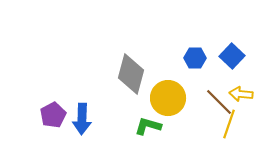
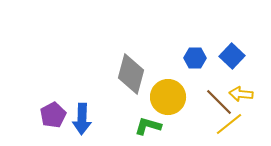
yellow circle: moved 1 px up
yellow line: rotated 32 degrees clockwise
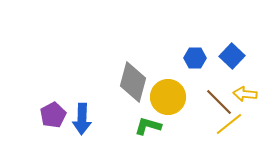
gray diamond: moved 2 px right, 8 px down
yellow arrow: moved 4 px right
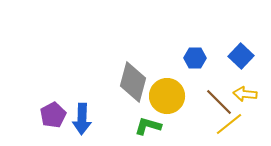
blue square: moved 9 px right
yellow circle: moved 1 px left, 1 px up
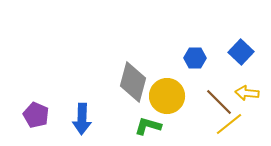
blue square: moved 4 px up
yellow arrow: moved 2 px right, 1 px up
purple pentagon: moved 17 px left; rotated 20 degrees counterclockwise
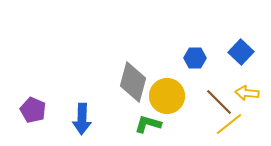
purple pentagon: moved 3 px left, 5 px up
green L-shape: moved 2 px up
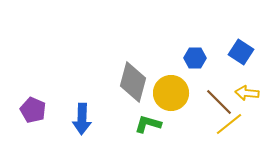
blue square: rotated 10 degrees counterclockwise
yellow circle: moved 4 px right, 3 px up
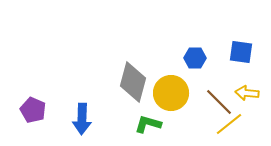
blue square: rotated 25 degrees counterclockwise
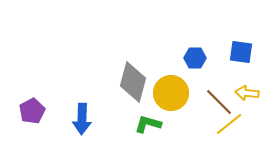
purple pentagon: moved 1 px left, 1 px down; rotated 20 degrees clockwise
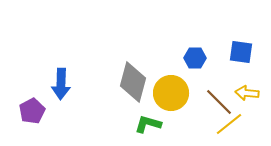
blue arrow: moved 21 px left, 35 px up
